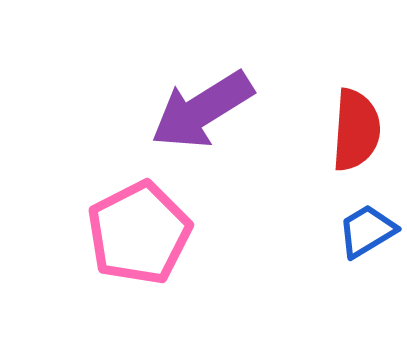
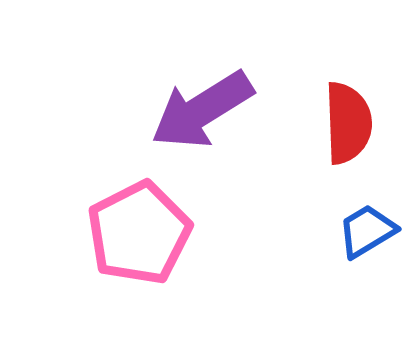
red semicircle: moved 8 px left, 7 px up; rotated 6 degrees counterclockwise
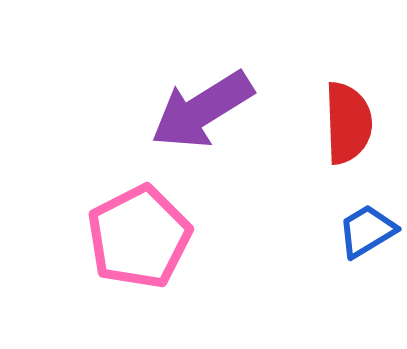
pink pentagon: moved 4 px down
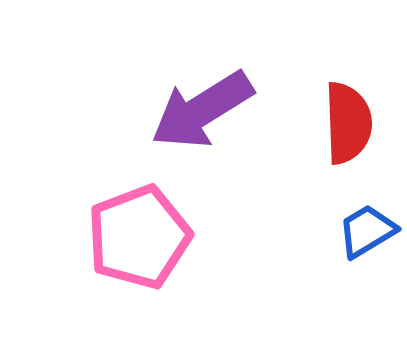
pink pentagon: rotated 6 degrees clockwise
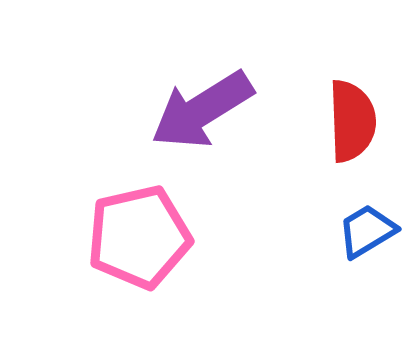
red semicircle: moved 4 px right, 2 px up
pink pentagon: rotated 8 degrees clockwise
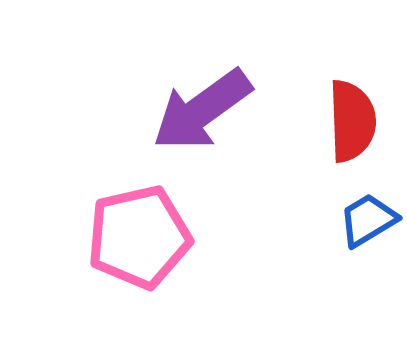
purple arrow: rotated 4 degrees counterclockwise
blue trapezoid: moved 1 px right, 11 px up
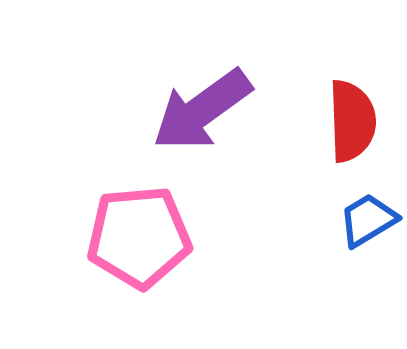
pink pentagon: rotated 8 degrees clockwise
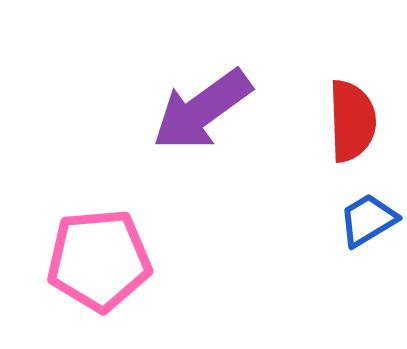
pink pentagon: moved 40 px left, 23 px down
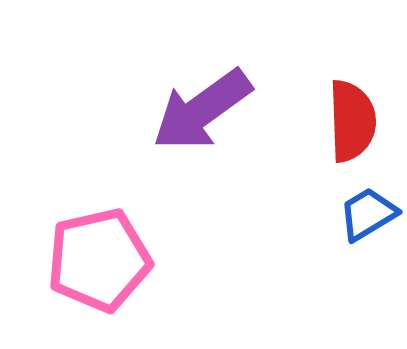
blue trapezoid: moved 6 px up
pink pentagon: rotated 8 degrees counterclockwise
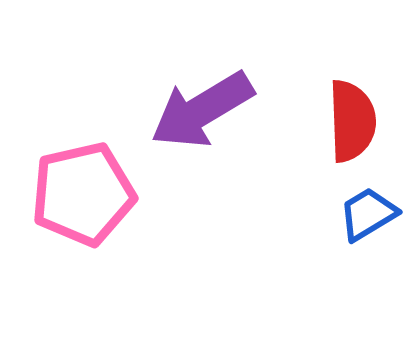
purple arrow: rotated 5 degrees clockwise
pink pentagon: moved 16 px left, 66 px up
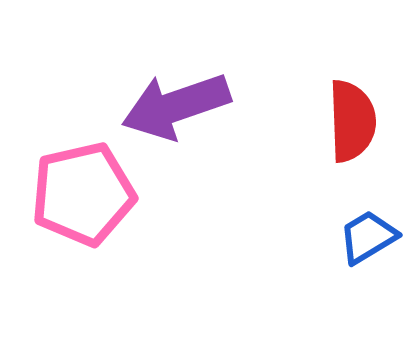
purple arrow: moved 26 px left, 4 px up; rotated 12 degrees clockwise
blue trapezoid: moved 23 px down
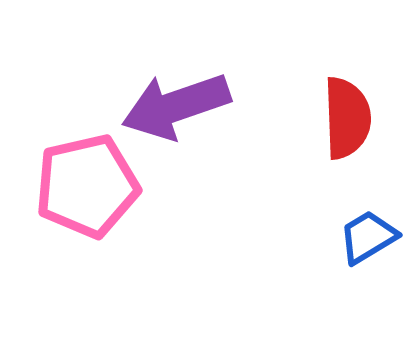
red semicircle: moved 5 px left, 3 px up
pink pentagon: moved 4 px right, 8 px up
